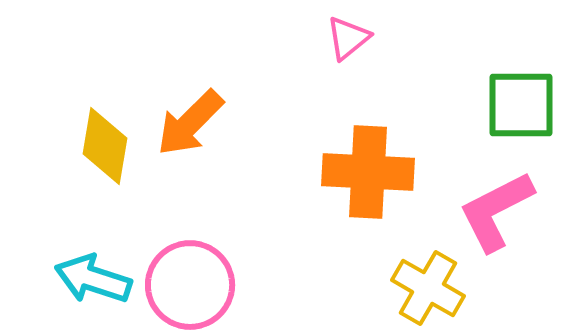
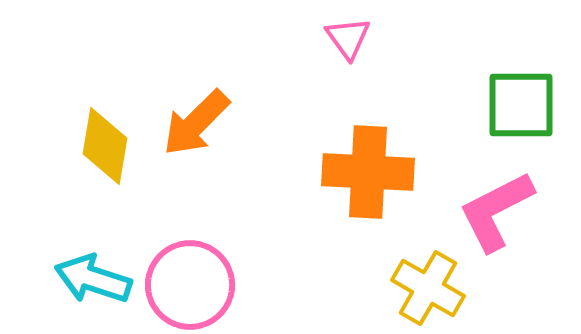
pink triangle: rotated 27 degrees counterclockwise
orange arrow: moved 6 px right
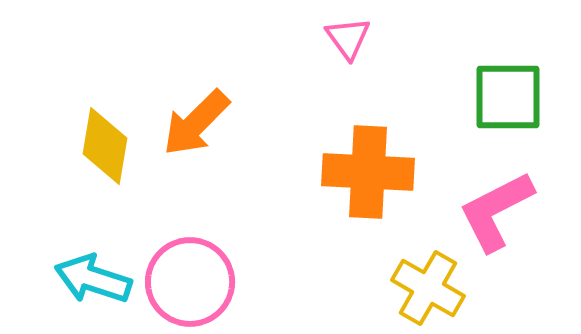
green square: moved 13 px left, 8 px up
pink circle: moved 3 px up
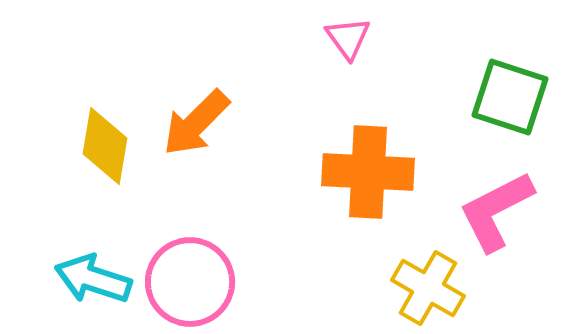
green square: moved 2 px right; rotated 18 degrees clockwise
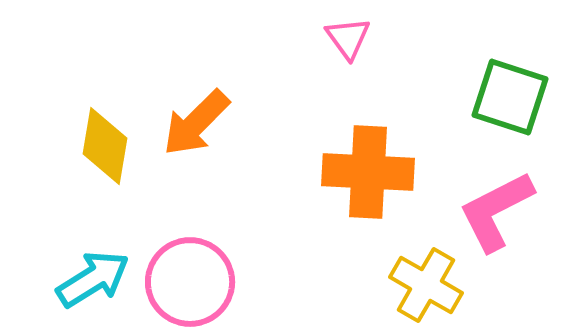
cyan arrow: rotated 130 degrees clockwise
yellow cross: moved 2 px left, 3 px up
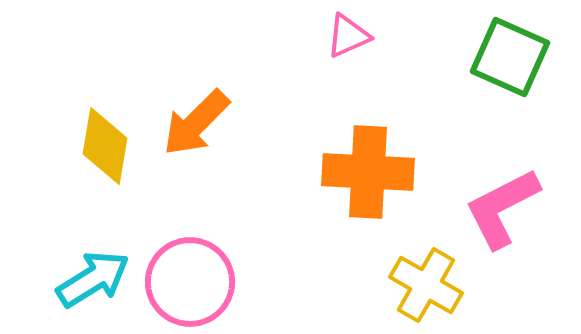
pink triangle: moved 2 px up; rotated 42 degrees clockwise
green square: moved 40 px up; rotated 6 degrees clockwise
pink L-shape: moved 6 px right, 3 px up
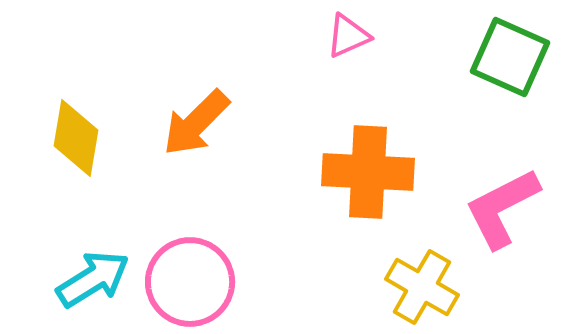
yellow diamond: moved 29 px left, 8 px up
yellow cross: moved 4 px left, 2 px down
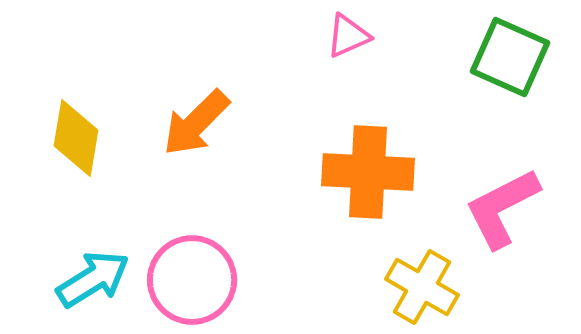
pink circle: moved 2 px right, 2 px up
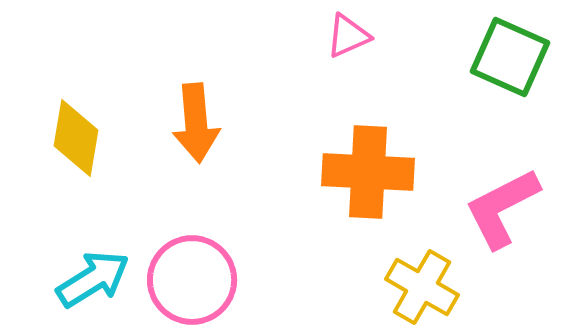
orange arrow: rotated 50 degrees counterclockwise
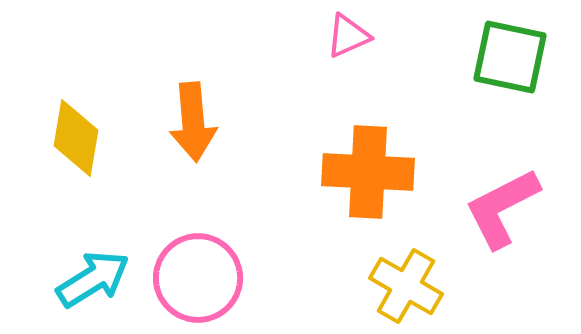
green square: rotated 12 degrees counterclockwise
orange arrow: moved 3 px left, 1 px up
pink circle: moved 6 px right, 2 px up
yellow cross: moved 16 px left, 1 px up
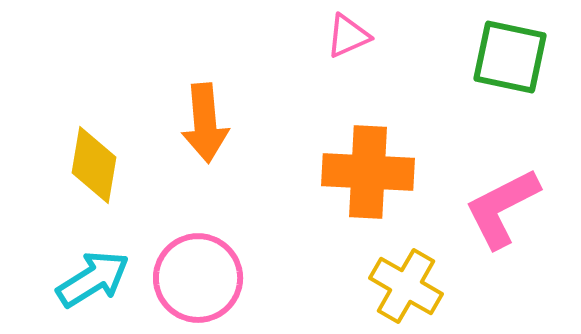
orange arrow: moved 12 px right, 1 px down
yellow diamond: moved 18 px right, 27 px down
